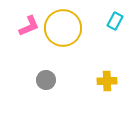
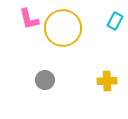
pink L-shape: moved 7 px up; rotated 100 degrees clockwise
gray circle: moved 1 px left
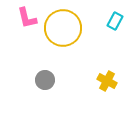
pink L-shape: moved 2 px left, 1 px up
yellow cross: rotated 30 degrees clockwise
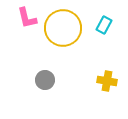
cyan rectangle: moved 11 px left, 4 px down
yellow cross: rotated 18 degrees counterclockwise
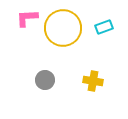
pink L-shape: rotated 100 degrees clockwise
cyan rectangle: moved 2 px down; rotated 42 degrees clockwise
yellow cross: moved 14 px left
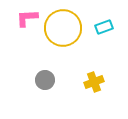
yellow cross: moved 1 px right, 1 px down; rotated 30 degrees counterclockwise
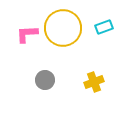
pink L-shape: moved 16 px down
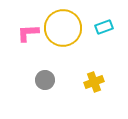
pink L-shape: moved 1 px right, 1 px up
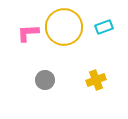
yellow circle: moved 1 px right, 1 px up
yellow cross: moved 2 px right, 2 px up
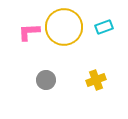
pink L-shape: moved 1 px right, 1 px up
gray circle: moved 1 px right
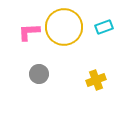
gray circle: moved 7 px left, 6 px up
